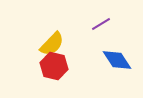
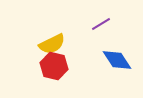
yellow semicircle: rotated 20 degrees clockwise
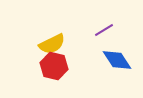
purple line: moved 3 px right, 6 px down
